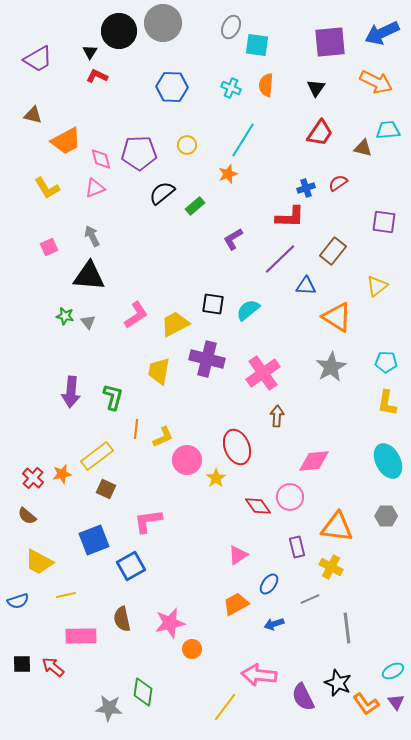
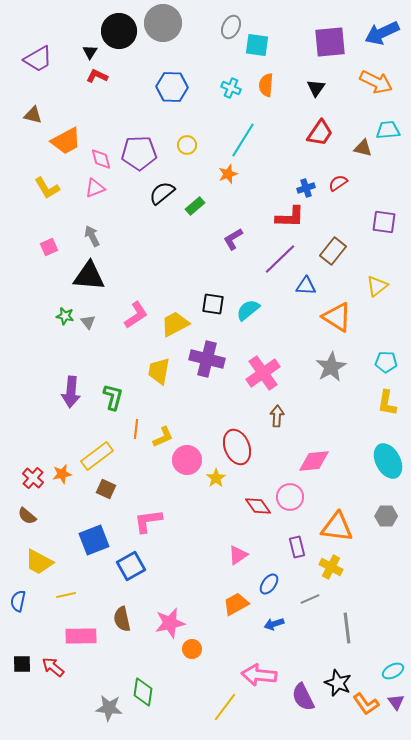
blue semicircle at (18, 601): rotated 120 degrees clockwise
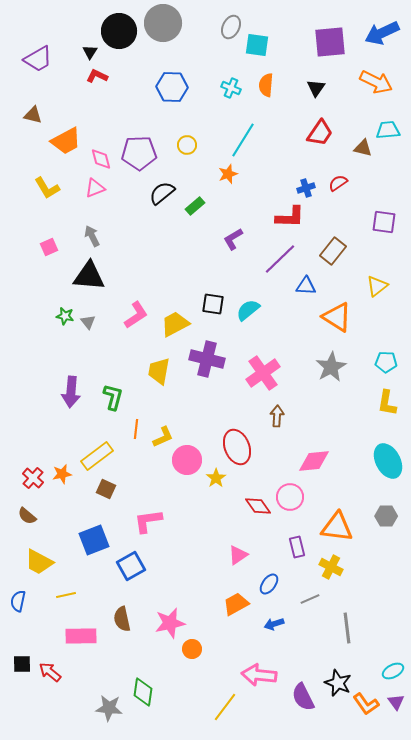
red arrow at (53, 667): moved 3 px left, 5 px down
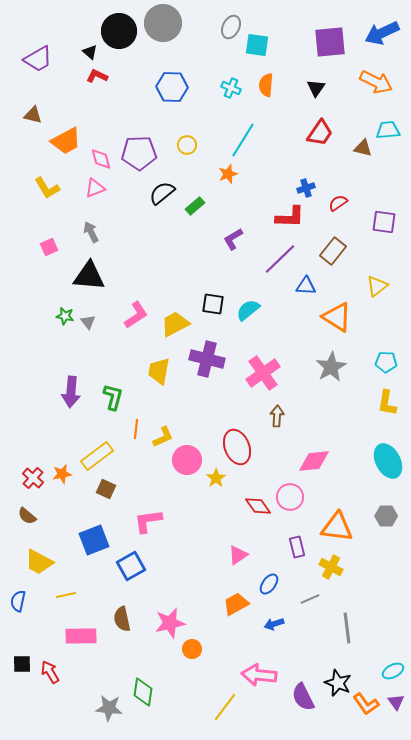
black triangle at (90, 52): rotated 21 degrees counterclockwise
red semicircle at (338, 183): moved 20 px down
gray arrow at (92, 236): moved 1 px left, 4 px up
red arrow at (50, 672): rotated 20 degrees clockwise
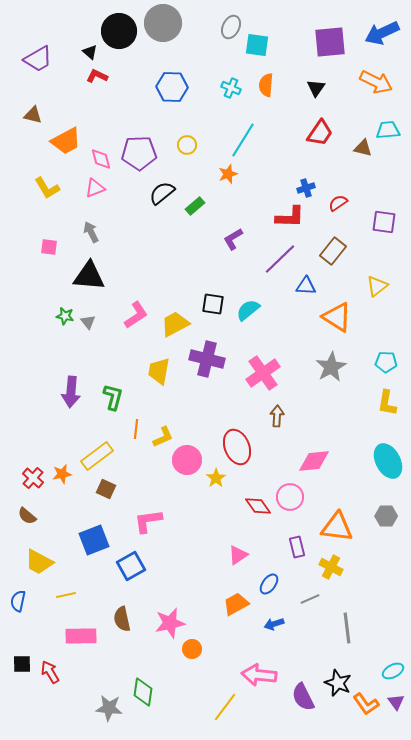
pink square at (49, 247): rotated 30 degrees clockwise
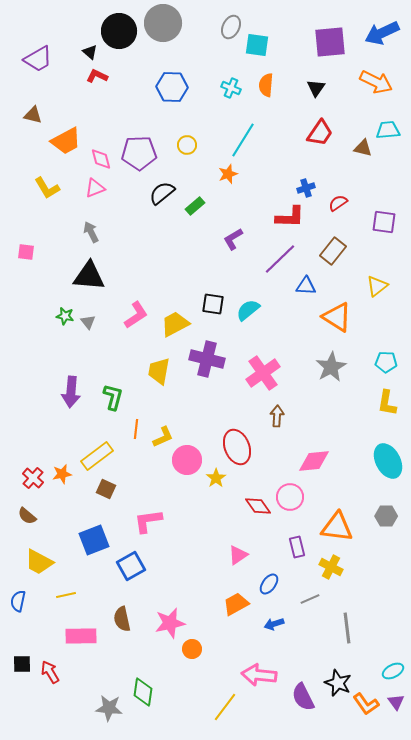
pink square at (49, 247): moved 23 px left, 5 px down
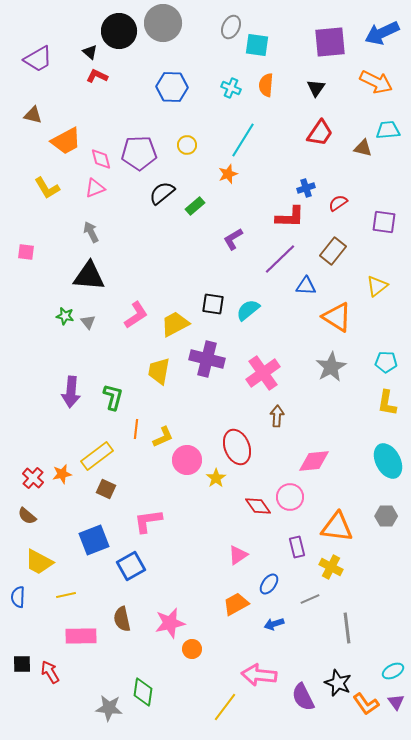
blue semicircle at (18, 601): moved 4 px up; rotated 10 degrees counterclockwise
